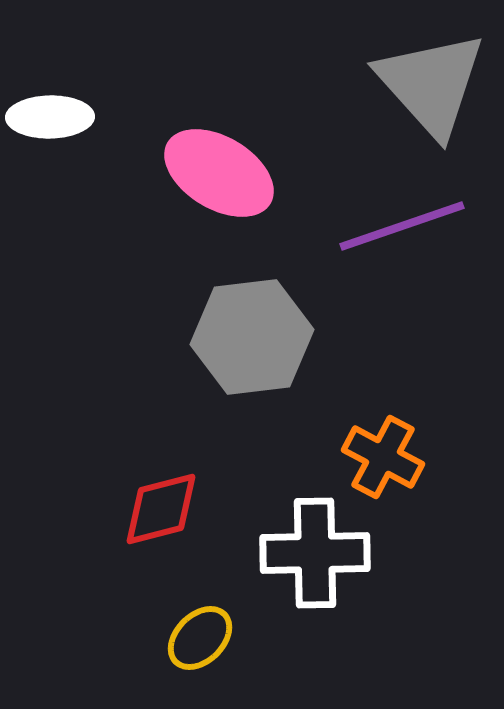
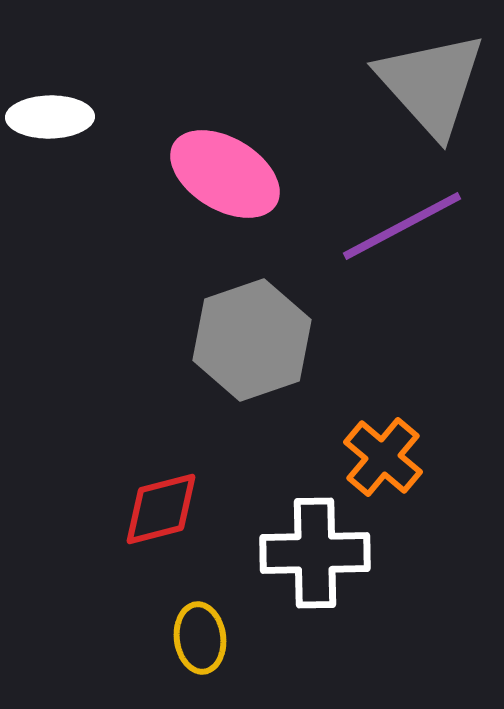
pink ellipse: moved 6 px right, 1 px down
purple line: rotated 9 degrees counterclockwise
gray hexagon: moved 3 px down; rotated 12 degrees counterclockwise
orange cross: rotated 12 degrees clockwise
yellow ellipse: rotated 52 degrees counterclockwise
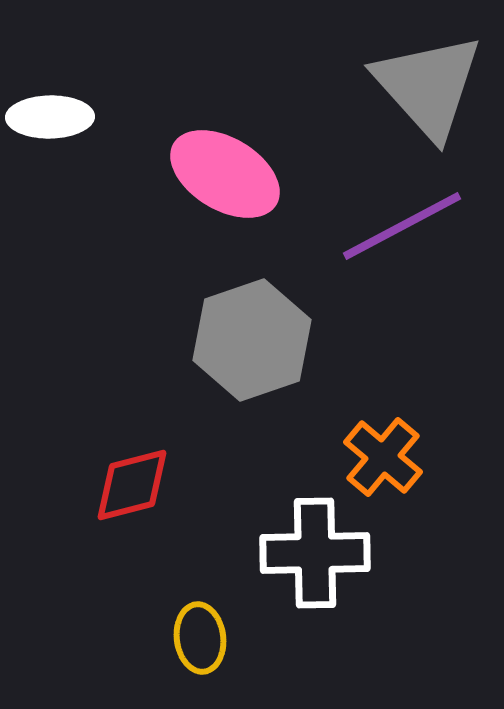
gray triangle: moved 3 px left, 2 px down
red diamond: moved 29 px left, 24 px up
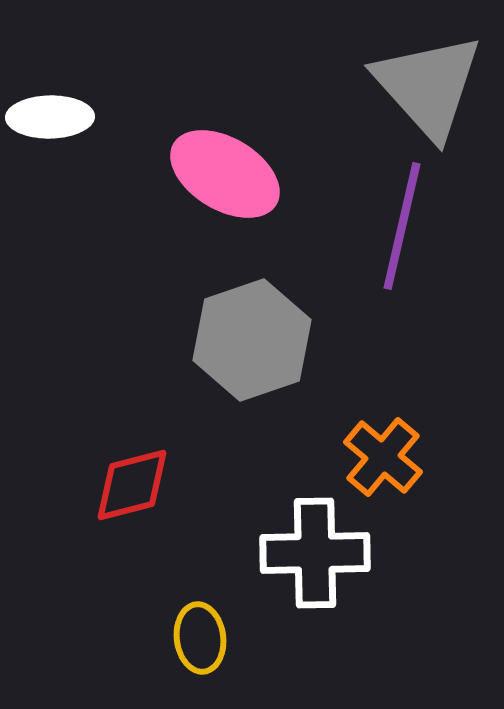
purple line: rotated 49 degrees counterclockwise
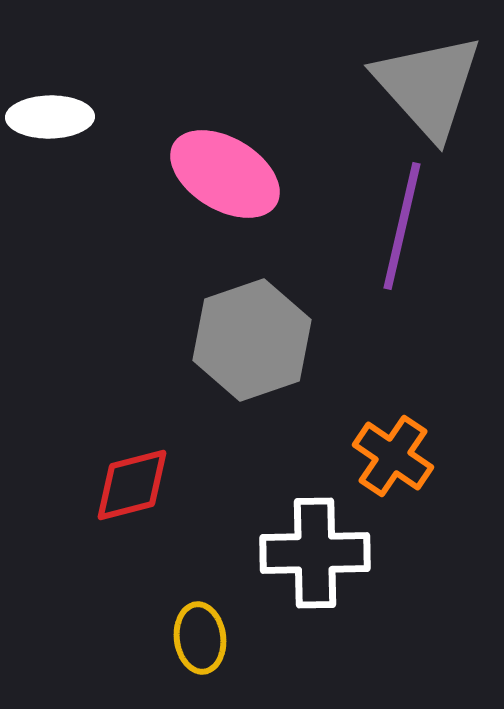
orange cross: moved 10 px right, 1 px up; rotated 6 degrees counterclockwise
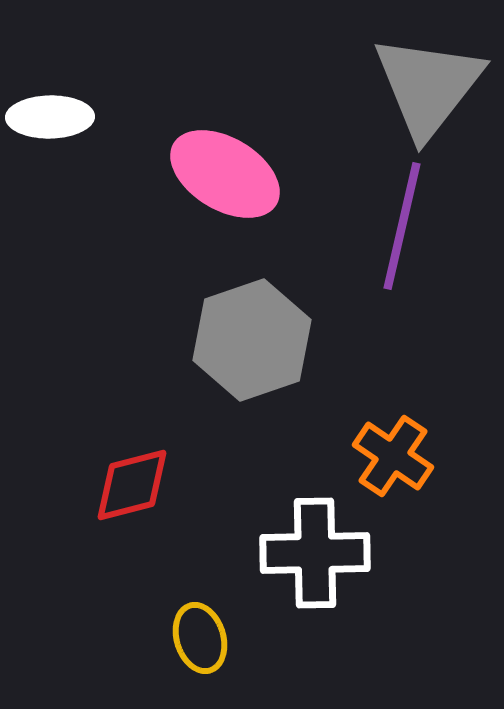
gray triangle: rotated 20 degrees clockwise
yellow ellipse: rotated 10 degrees counterclockwise
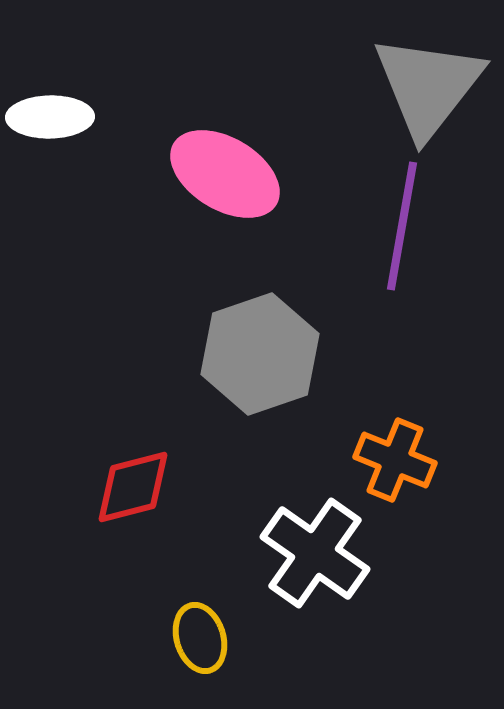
purple line: rotated 3 degrees counterclockwise
gray hexagon: moved 8 px right, 14 px down
orange cross: moved 2 px right, 4 px down; rotated 12 degrees counterclockwise
red diamond: moved 1 px right, 2 px down
white cross: rotated 36 degrees clockwise
